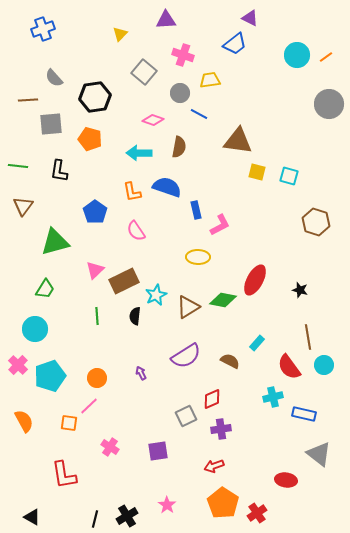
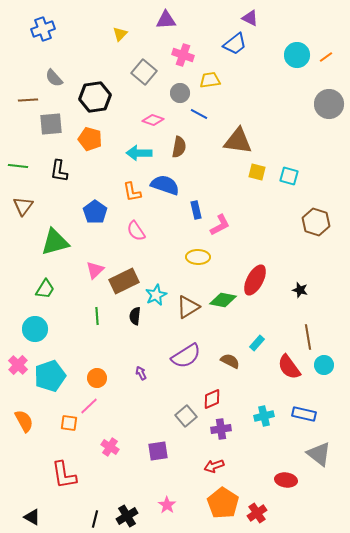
blue semicircle at (167, 187): moved 2 px left, 2 px up
cyan cross at (273, 397): moved 9 px left, 19 px down
gray square at (186, 416): rotated 15 degrees counterclockwise
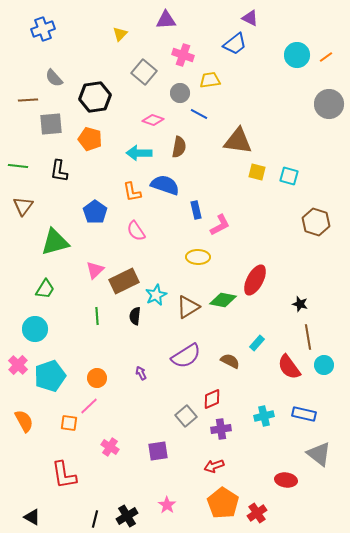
black star at (300, 290): moved 14 px down
